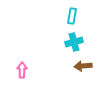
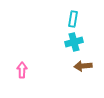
cyan rectangle: moved 1 px right, 3 px down
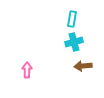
cyan rectangle: moved 1 px left
pink arrow: moved 5 px right
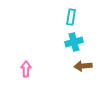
cyan rectangle: moved 1 px left, 2 px up
pink arrow: moved 1 px left, 1 px up
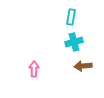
pink arrow: moved 8 px right
